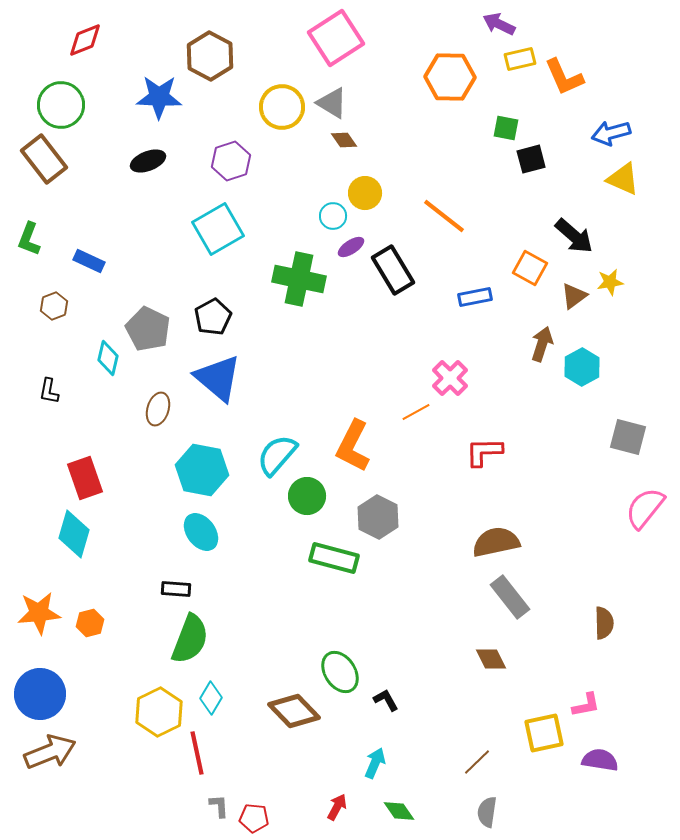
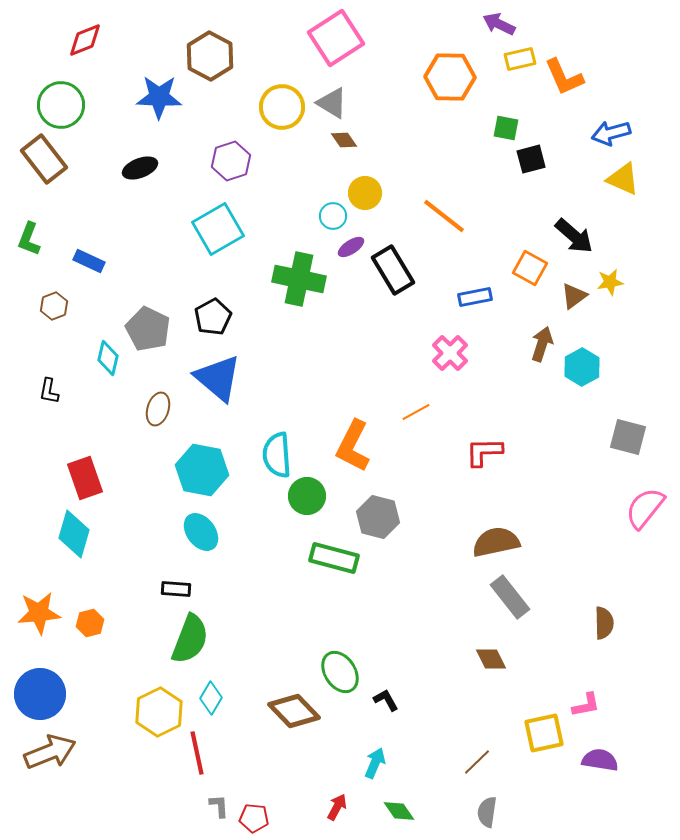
black ellipse at (148, 161): moved 8 px left, 7 px down
pink cross at (450, 378): moved 25 px up
cyan semicircle at (277, 455): rotated 45 degrees counterclockwise
gray hexagon at (378, 517): rotated 12 degrees counterclockwise
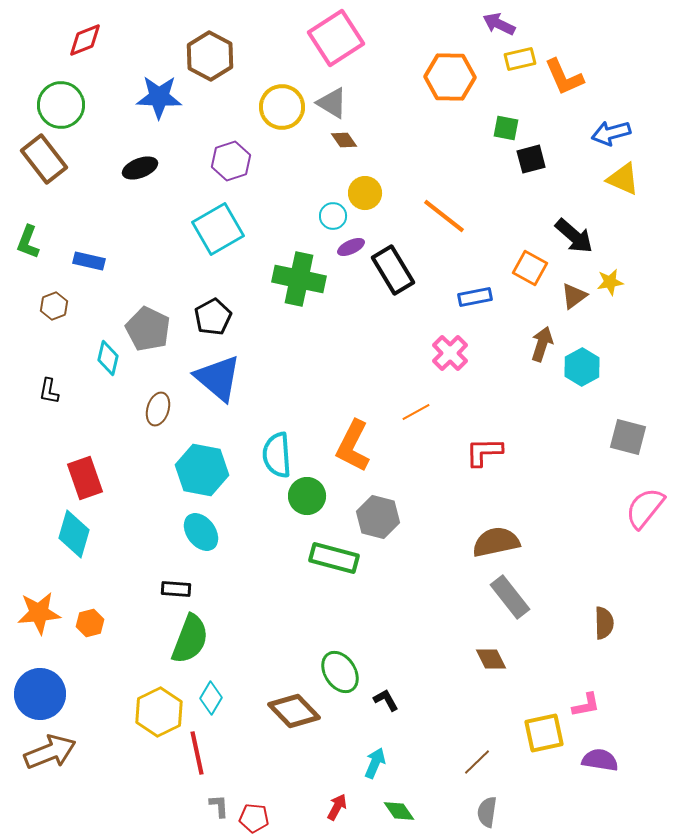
green L-shape at (29, 239): moved 1 px left, 3 px down
purple ellipse at (351, 247): rotated 8 degrees clockwise
blue rectangle at (89, 261): rotated 12 degrees counterclockwise
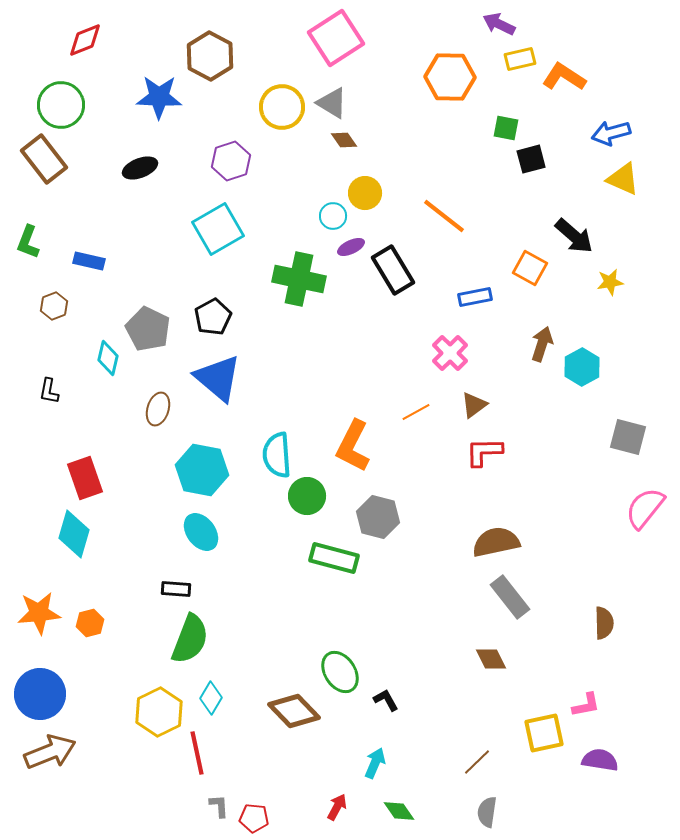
orange L-shape at (564, 77): rotated 147 degrees clockwise
brown triangle at (574, 296): moved 100 px left, 109 px down
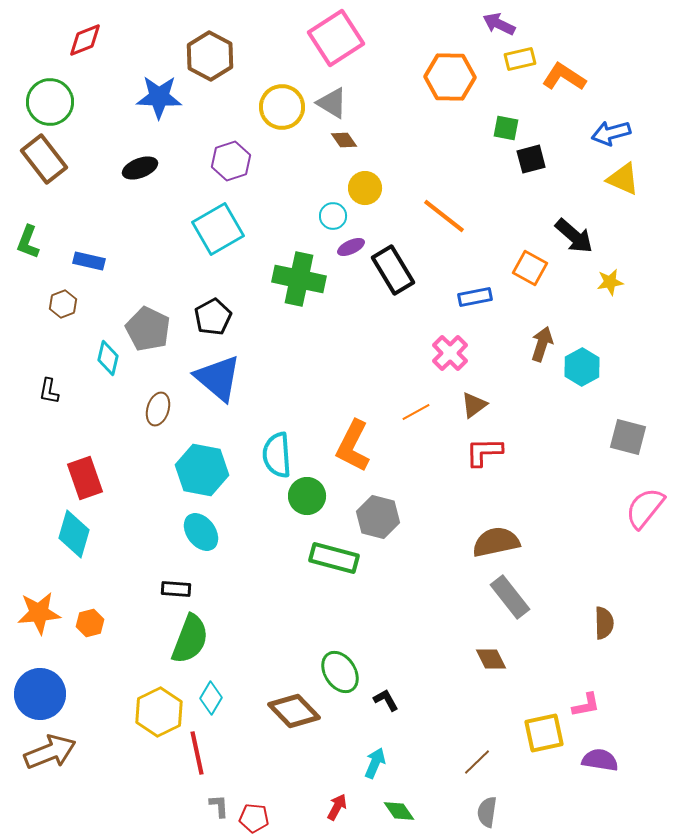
green circle at (61, 105): moved 11 px left, 3 px up
yellow circle at (365, 193): moved 5 px up
brown hexagon at (54, 306): moved 9 px right, 2 px up
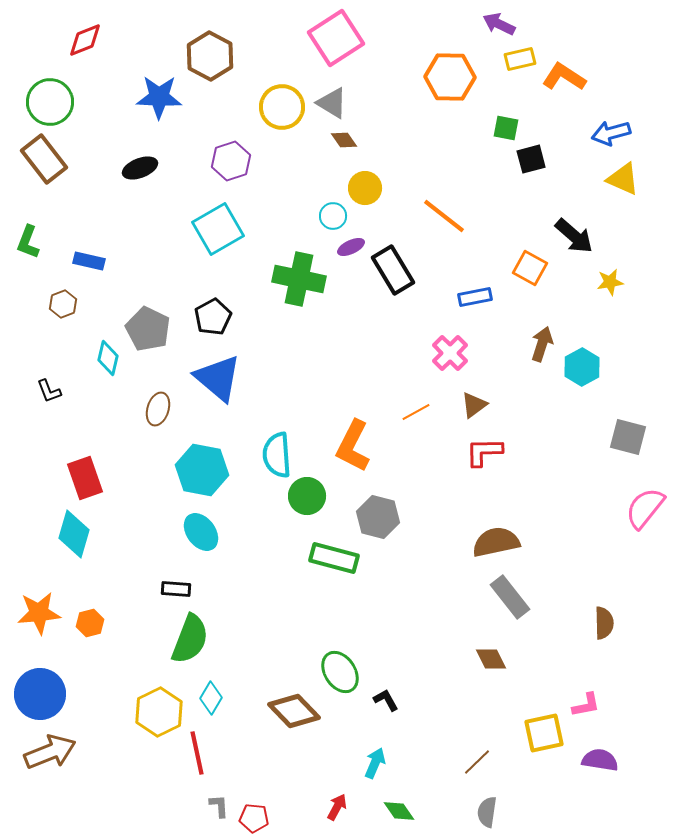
black L-shape at (49, 391): rotated 32 degrees counterclockwise
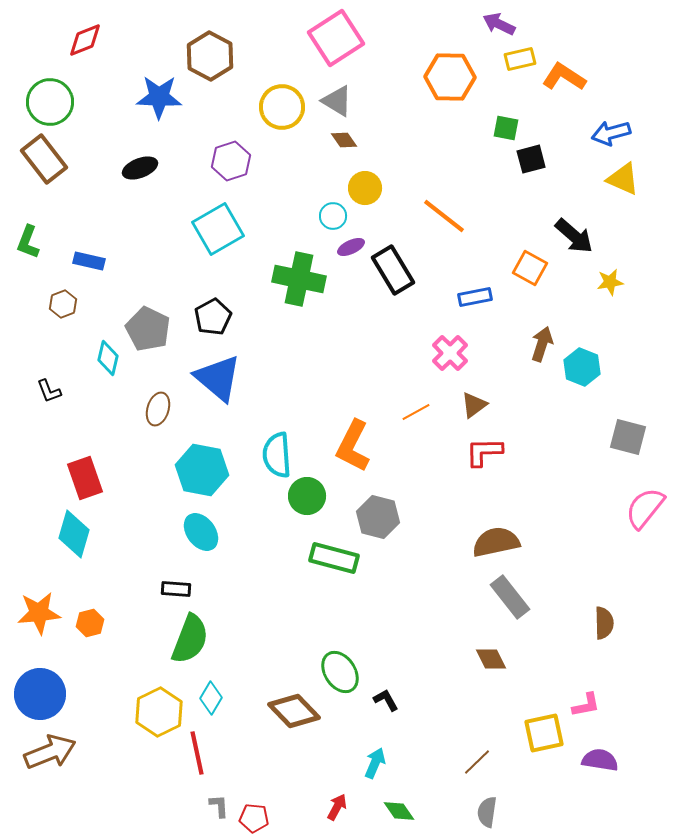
gray triangle at (332, 103): moved 5 px right, 2 px up
cyan hexagon at (582, 367): rotated 9 degrees counterclockwise
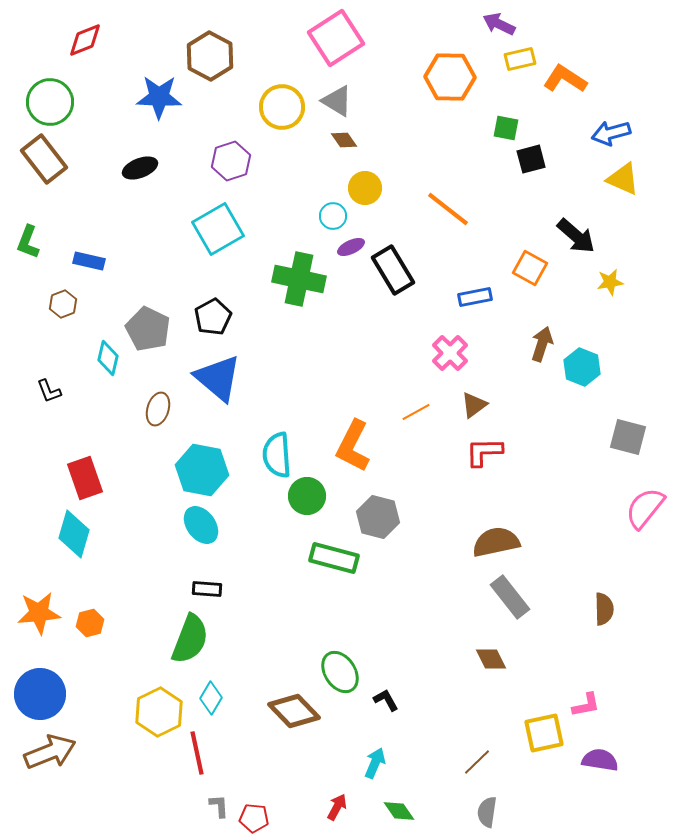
orange L-shape at (564, 77): moved 1 px right, 2 px down
orange line at (444, 216): moved 4 px right, 7 px up
black arrow at (574, 236): moved 2 px right
cyan ellipse at (201, 532): moved 7 px up
black rectangle at (176, 589): moved 31 px right
brown semicircle at (604, 623): moved 14 px up
